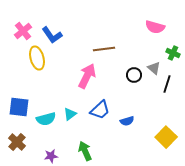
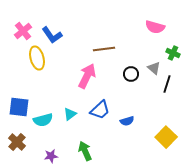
black circle: moved 3 px left, 1 px up
cyan semicircle: moved 3 px left, 1 px down
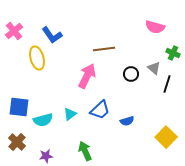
pink cross: moved 9 px left
purple star: moved 5 px left
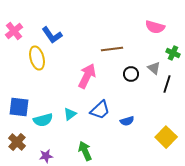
brown line: moved 8 px right
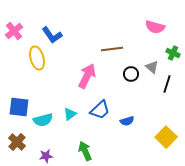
gray triangle: moved 2 px left, 1 px up
